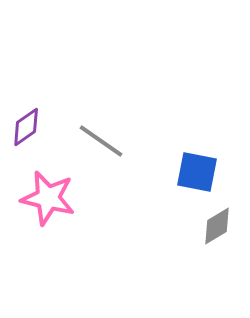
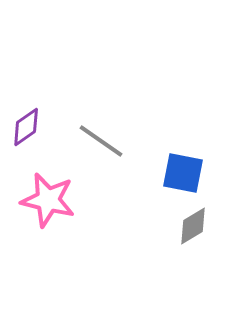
blue square: moved 14 px left, 1 px down
pink star: moved 2 px down
gray diamond: moved 24 px left
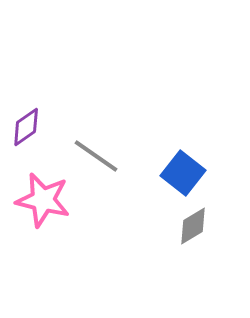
gray line: moved 5 px left, 15 px down
blue square: rotated 27 degrees clockwise
pink star: moved 5 px left
